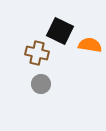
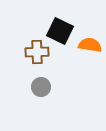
brown cross: moved 1 px up; rotated 15 degrees counterclockwise
gray circle: moved 3 px down
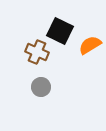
orange semicircle: rotated 40 degrees counterclockwise
brown cross: rotated 25 degrees clockwise
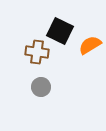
brown cross: rotated 15 degrees counterclockwise
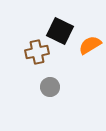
brown cross: rotated 20 degrees counterclockwise
gray circle: moved 9 px right
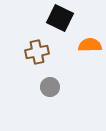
black square: moved 13 px up
orange semicircle: rotated 30 degrees clockwise
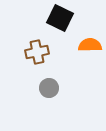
gray circle: moved 1 px left, 1 px down
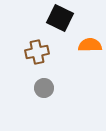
gray circle: moved 5 px left
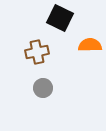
gray circle: moved 1 px left
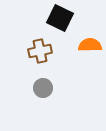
brown cross: moved 3 px right, 1 px up
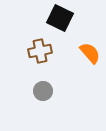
orange semicircle: moved 8 px down; rotated 50 degrees clockwise
gray circle: moved 3 px down
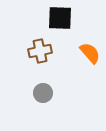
black square: rotated 24 degrees counterclockwise
gray circle: moved 2 px down
